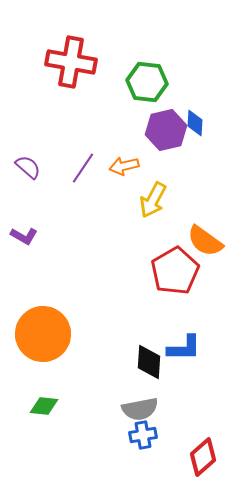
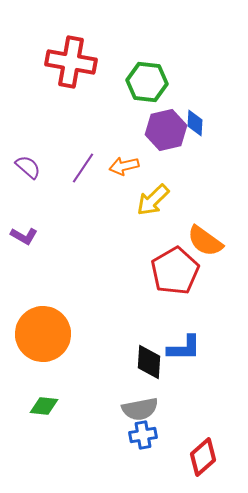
yellow arrow: rotated 18 degrees clockwise
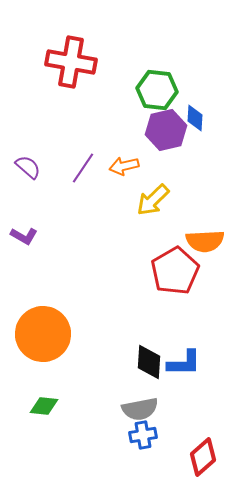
green hexagon: moved 10 px right, 8 px down
blue diamond: moved 5 px up
orange semicircle: rotated 39 degrees counterclockwise
blue L-shape: moved 15 px down
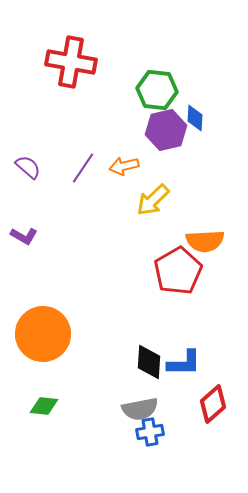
red pentagon: moved 3 px right
blue cross: moved 7 px right, 3 px up
red diamond: moved 10 px right, 53 px up
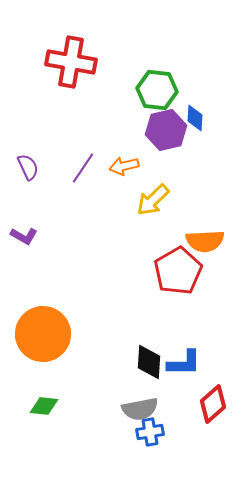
purple semicircle: rotated 24 degrees clockwise
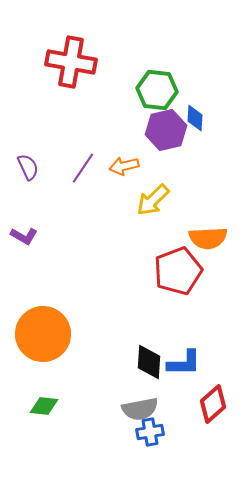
orange semicircle: moved 3 px right, 3 px up
red pentagon: rotated 9 degrees clockwise
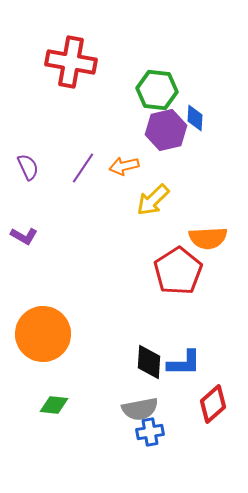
red pentagon: rotated 12 degrees counterclockwise
green diamond: moved 10 px right, 1 px up
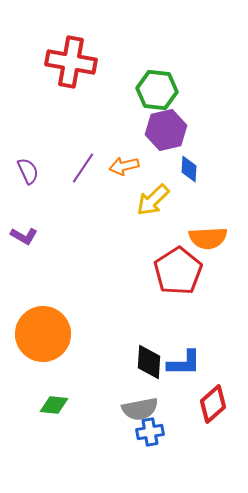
blue diamond: moved 6 px left, 51 px down
purple semicircle: moved 4 px down
